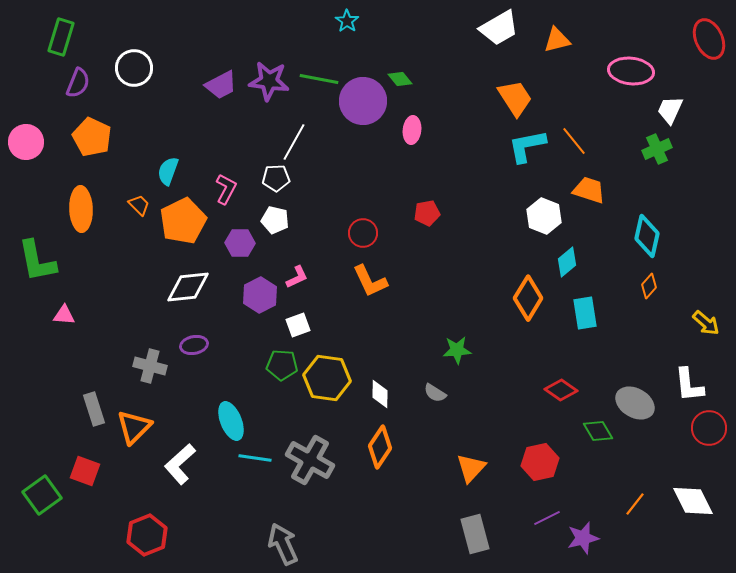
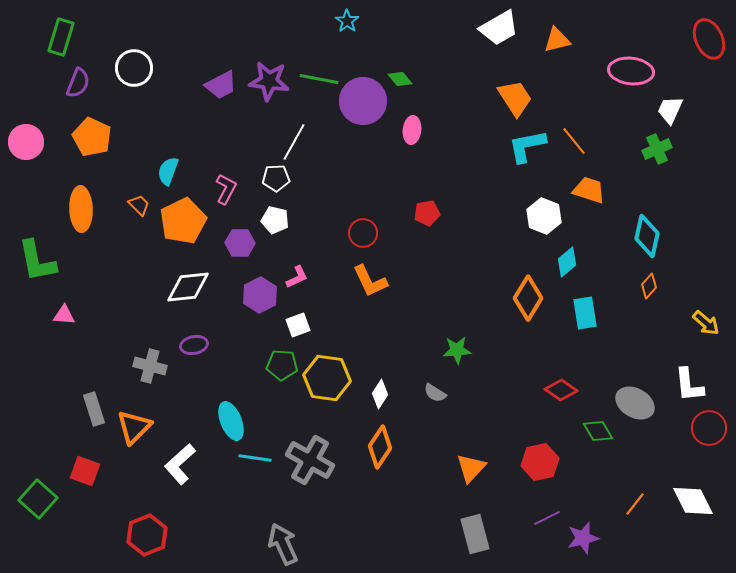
white diamond at (380, 394): rotated 32 degrees clockwise
green square at (42, 495): moved 4 px left, 4 px down; rotated 12 degrees counterclockwise
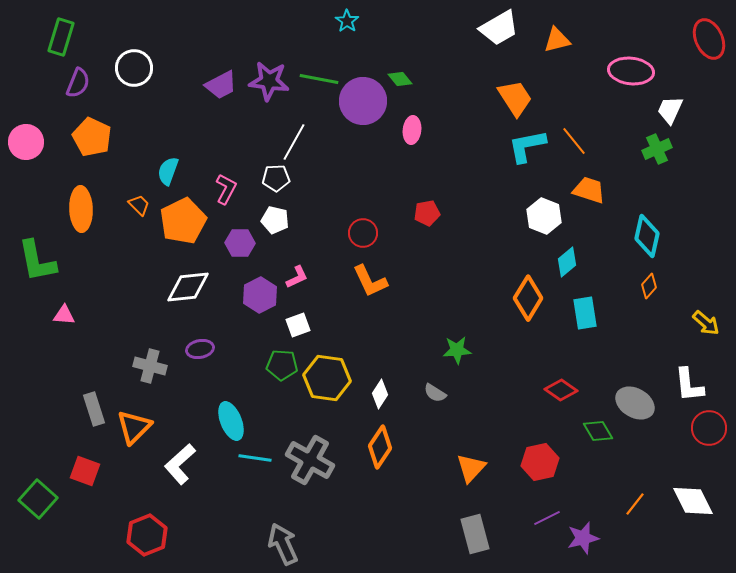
purple ellipse at (194, 345): moved 6 px right, 4 px down
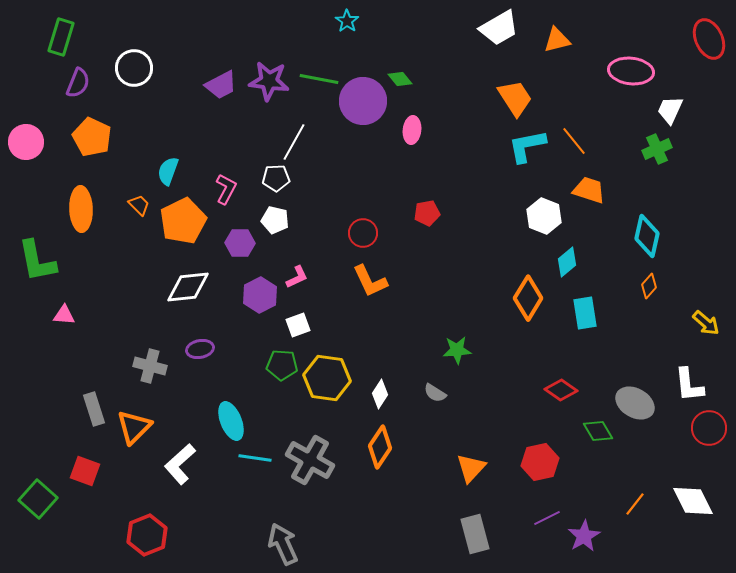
purple star at (583, 538): moved 1 px right, 2 px up; rotated 16 degrees counterclockwise
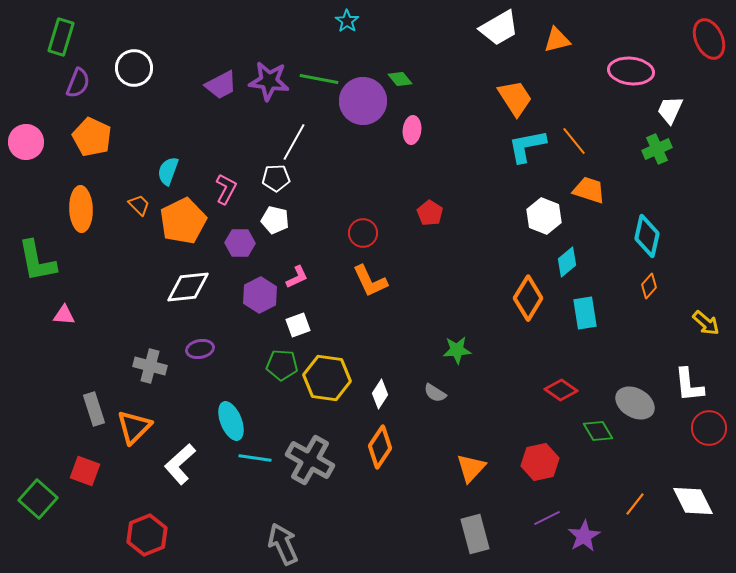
red pentagon at (427, 213): moved 3 px right; rotated 30 degrees counterclockwise
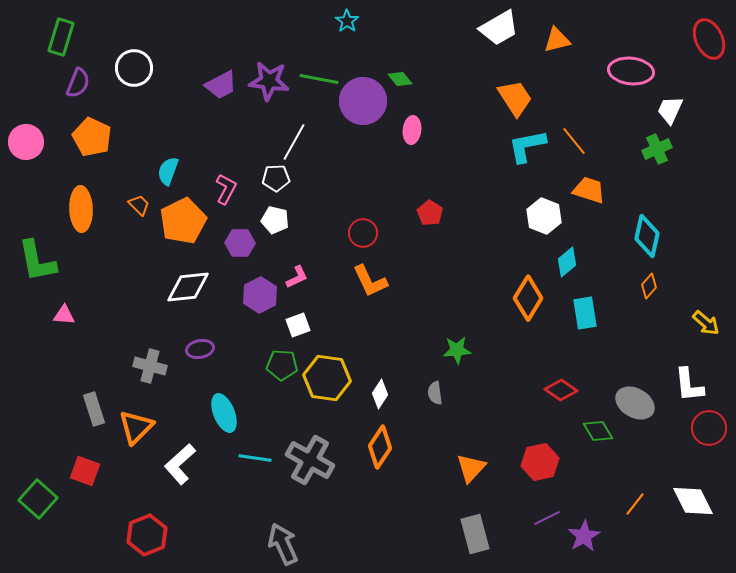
gray semicircle at (435, 393): rotated 50 degrees clockwise
cyan ellipse at (231, 421): moved 7 px left, 8 px up
orange triangle at (134, 427): moved 2 px right
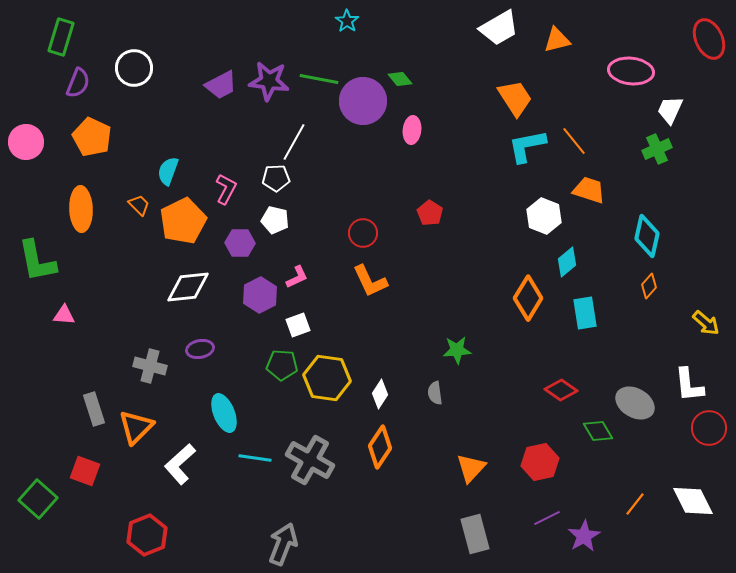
gray arrow at (283, 544): rotated 45 degrees clockwise
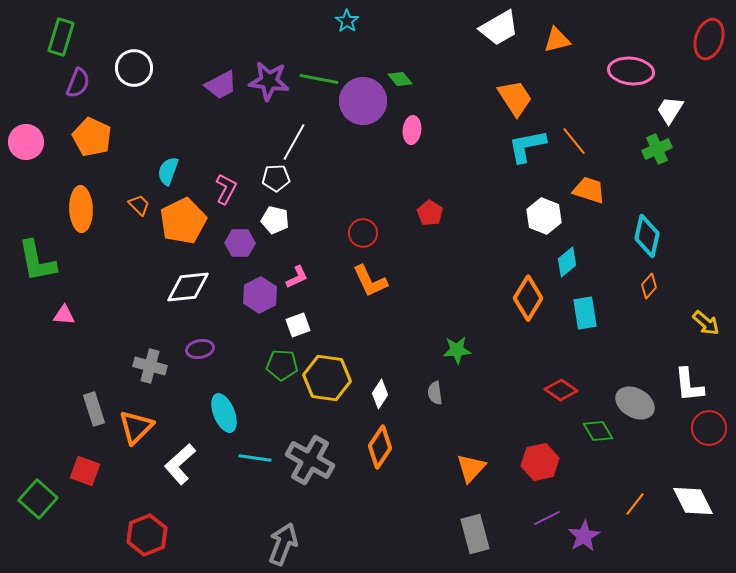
red ellipse at (709, 39): rotated 42 degrees clockwise
white trapezoid at (670, 110): rotated 8 degrees clockwise
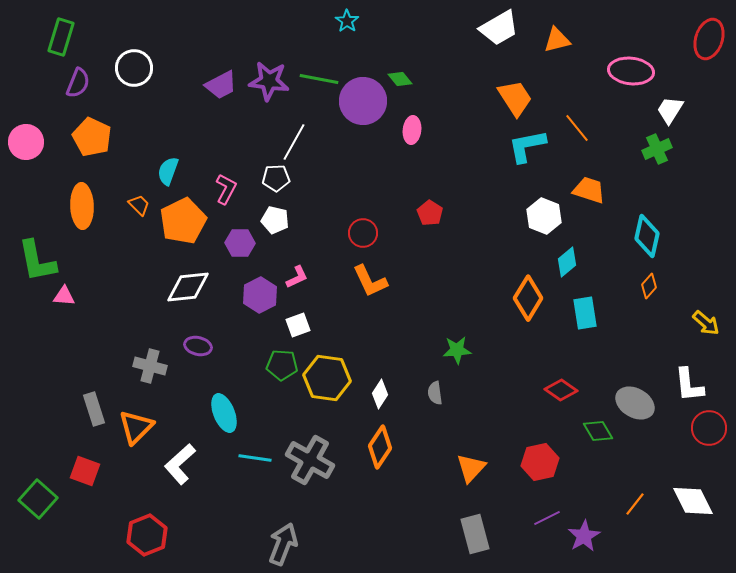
orange line at (574, 141): moved 3 px right, 13 px up
orange ellipse at (81, 209): moved 1 px right, 3 px up
pink triangle at (64, 315): moved 19 px up
purple ellipse at (200, 349): moved 2 px left, 3 px up; rotated 24 degrees clockwise
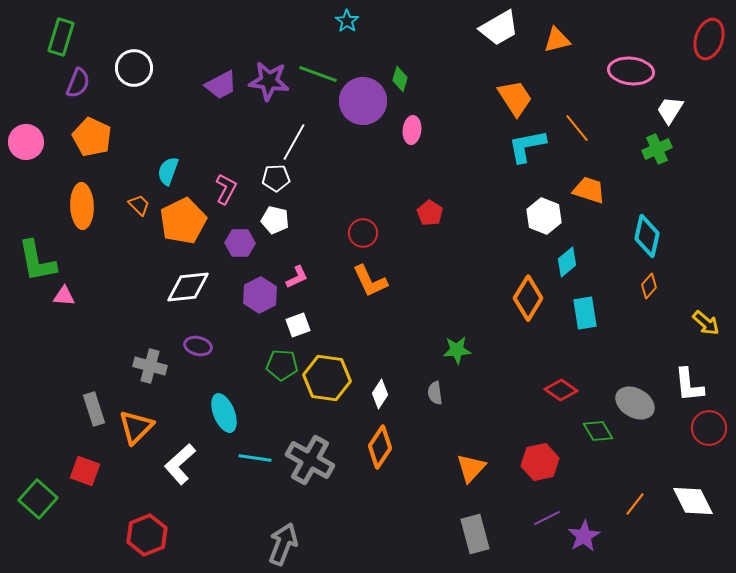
green line at (319, 79): moved 1 px left, 5 px up; rotated 9 degrees clockwise
green diamond at (400, 79): rotated 55 degrees clockwise
